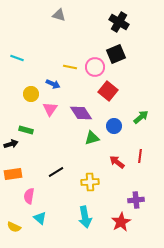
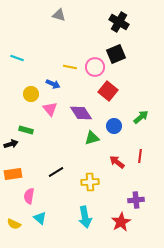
pink triangle: rotated 14 degrees counterclockwise
yellow semicircle: moved 3 px up
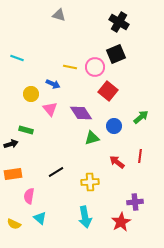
purple cross: moved 1 px left, 2 px down
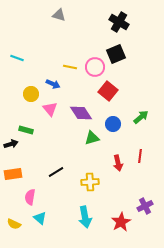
blue circle: moved 1 px left, 2 px up
red arrow: moved 1 px right, 1 px down; rotated 140 degrees counterclockwise
pink semicircle: moved 1 px right, 1 px down
purple cross: moved 10 px right, 4 px down; rotated 21 degrees counterclockwise
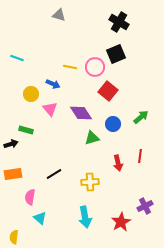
black line: moved 2 px left, 2 px down
yellow semicircle: moved 13 px down; rotated 72 degrees clockwise
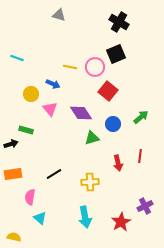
yellow semicircle: rotated 96 degrees clockwise
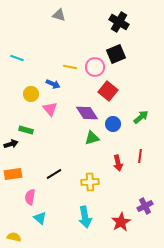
purple diamond: moved 6 px right
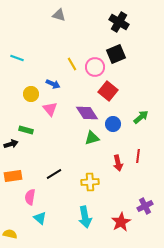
yellow line: moved 2 px right, 3 px up; rotated 48 degrees clockwise
red line: moved 2 px left
orange rectangle: moved 2 px down
yellow semicircle: moved 4 px left, 3 px up
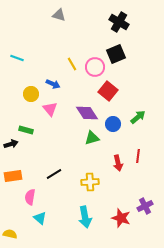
green arrow: moved 3 px left
red star: moved 4 px up; rotated 24 degrees counterclockwise
